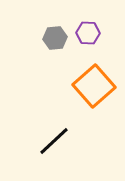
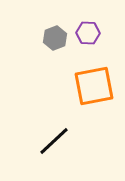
gray hexagon: rotated 15 degrees counterclockwise
orange square: rotated 30 degrees clockwise
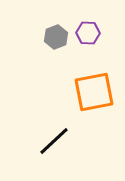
gray hexagon: moved 1 px right, 1 px up
orange square: moved 6 px down
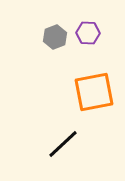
gray hexagon: moved 1 px left
black line: moved 9 px right, 3 px down
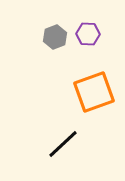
purple hexagon: moved 1 px down
orange square: rotated 9 degrees counterclockwise
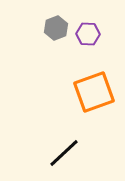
gray hexagon: moved 1 px right, 9 px up
black line: moved 1 px right, 9 px down
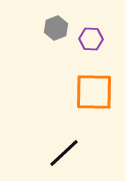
purple hexagon: moved 3 px right, 5 px down
orange square: rotated 21 degrees clockwise
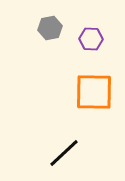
gray hexagon: moved 6 px left; rotated 10 degrees clockwise
